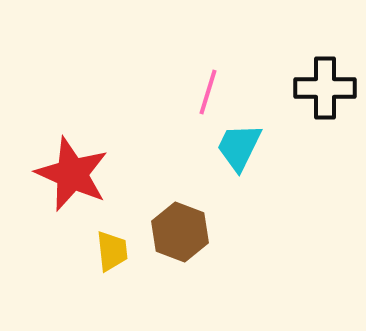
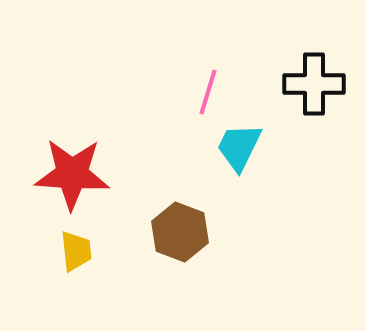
black cross: moved 11 px left, 4 px up
red star: rotated 20 degrees counterclockwise
yellow trapezoid: moved 36 px left
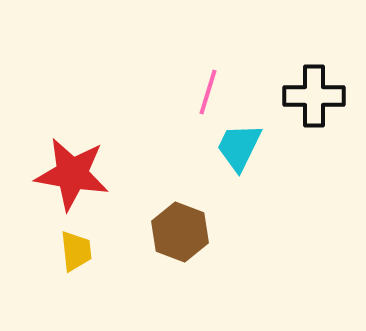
black cross: moved 12 px down
red star: rotated 6 degrees clockwise
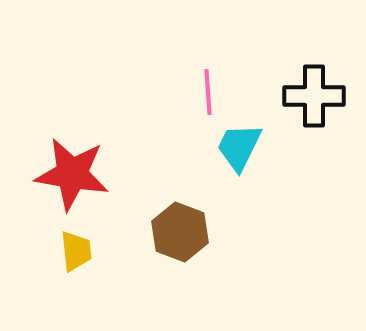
pink line: rotated 21 degrees counterclockwise
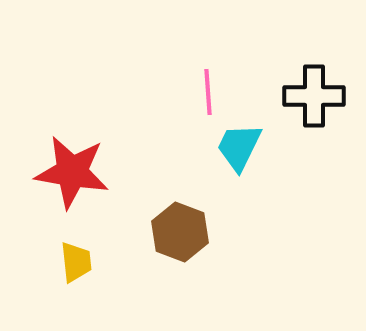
red star: moved 2 px up
yellow trapezoid: moved 11 px down
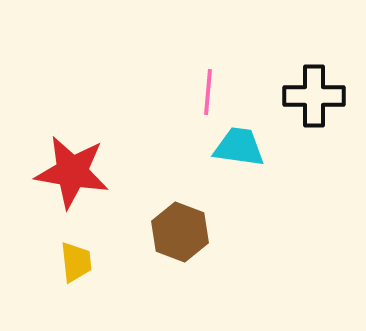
pink line: rotated 9 degrees clockwise
cyan trapezoid: rotated 72 degrees clockwise
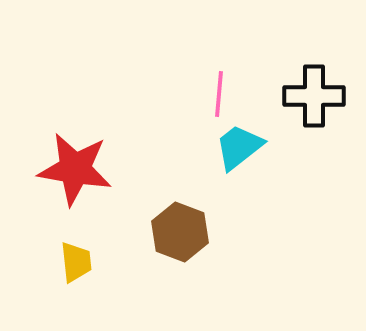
pink line: moved 11 px right, 2 px down
cyan trapezoid: rotated 46 degrees counterclockwise
red star: moved 3 px right, 3 px up
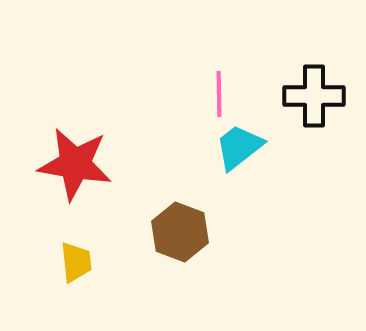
pink line: rotated 6 degrees counterclockwise
red star: moved 5 px up
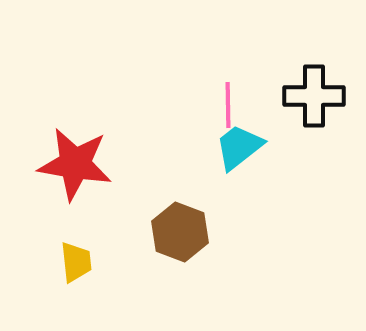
pink line: moved 9 px right, 11 px down
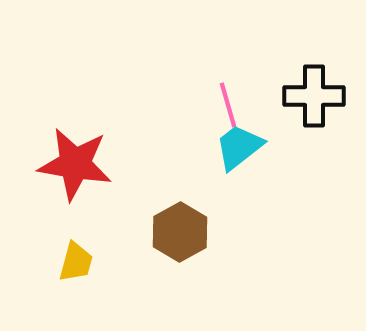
pink line: rotated 15 degrees counterclockwise
brown hexagon: rotated 10 degrees clockwise
yellow trapezoid: rotated 21 degrees clockwise
